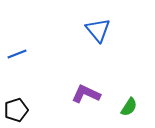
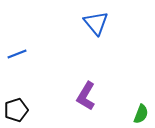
blue triangle: moved 2 px left, 7 px up
purple L-shape: moved 2 px down; rotated 84 degrees counterclockwise
green semicircle: moved 12 px right, 7 px down; rotated 12 degrees counterclockwise
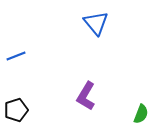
blue line: moved 1 px left, 2 px down
